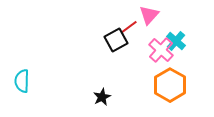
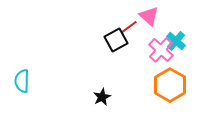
pink triangle: moved 1 px down; rotated 30 degrees counterclockwise
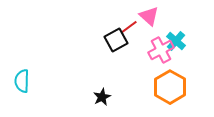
pink cross: rotated 20 degrees clockwise
orange hexagon: moved 2 px down
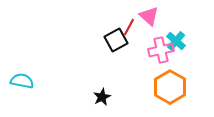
red line: rotated 24 degrees counterclockwise
pink cross: rotated 15 degrees clockwise
cyan semicircle: rotated 100 degrees clockwise
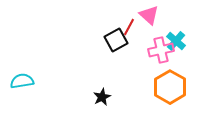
pink triangle: moved 1 px up
cyan semicircle: rotated 20 degrees counterclockwise
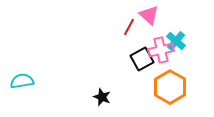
black square: moved 26 px right, 19 px down
black star: rotated 24 degrees counterclockwise
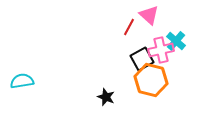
orange hexagon: moved 19 px left, 7 px up; rotated 16 degrees counterclockwise
black star: moved 4 px right
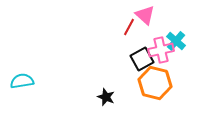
pink triangle: moved 4 px left
orange hexagon: moved 4 px right, 3 px down
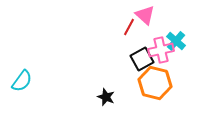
cyan semicircle: rotated 135 degrees clockwise
